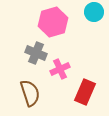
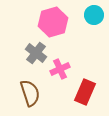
cyan circle: moved 3 px down
gray cross: rotated 15 degrees clockwise
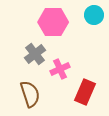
pink hexagon: rotated 16 degrees clockwise
gray cross: moved 1 px left, 1 px down; rotated 15 degrees clockwise
brown semicircle: moved 1 px down
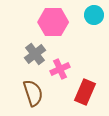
brown semicircle: moved 3 px right, 1 px up
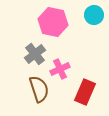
pink hexagon: rotated 12 degrees clockwise
brown semicircle: moved 6 px right, 4 px up
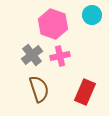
cyan circle: moved 2 px left
pink hexagon: moved 2 px down; rotated 8 degrees clockwise
gray cross: moved 3 px left, 1 px down
pink cross: moved 13 px up; rotated 12 degrees clockwise
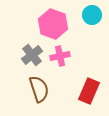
red rectangle: moved 4 px right, 1 px up
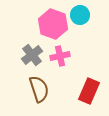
cyan circle: moved 12 px left
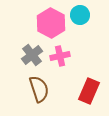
pink hexagon: moved 2 px left, 1 px up; rotated 8 degrees clockwise
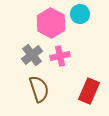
cyan circle: moved 1 px up
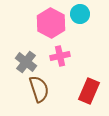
gray cross: moved 6 px left, 7 px down; rotated 15 degrees counterclockwise
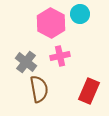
brown semicircle: rotated 8 degrees clockwise
